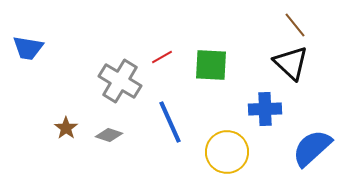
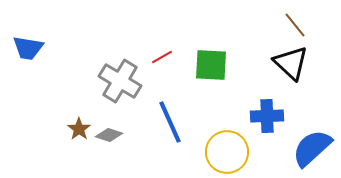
blue cross: moved 2 px right, 7 px down
brown star: moved 13 px right, 1 px down
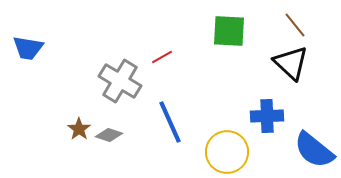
green square: moved 18 px right, 34 px up
blue semicircle: moved 2 px right, 2 px down; rotated 99 degrees counterclockwise
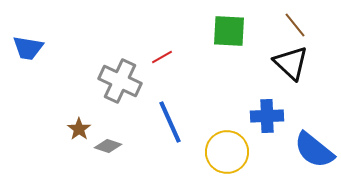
gray cross: rotated 6 degrees counterclockwise
gray diamond: moved 1 px left, 11 px down
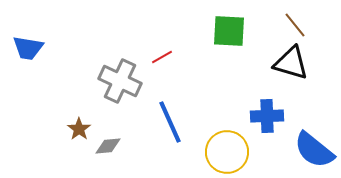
black triangle: rotated 27 degrees counterclockwise
gray diamond: rotated 24 degrees counterclockwise
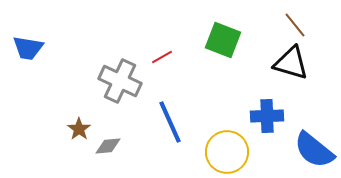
green square: moved 6 px left, 9 px down; rotated 18 degrees clockwise
